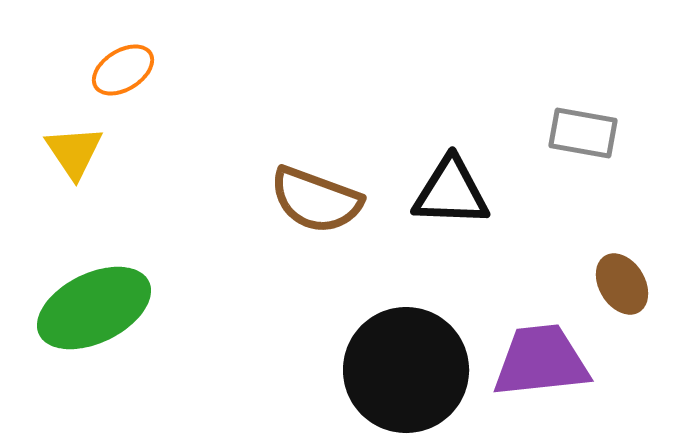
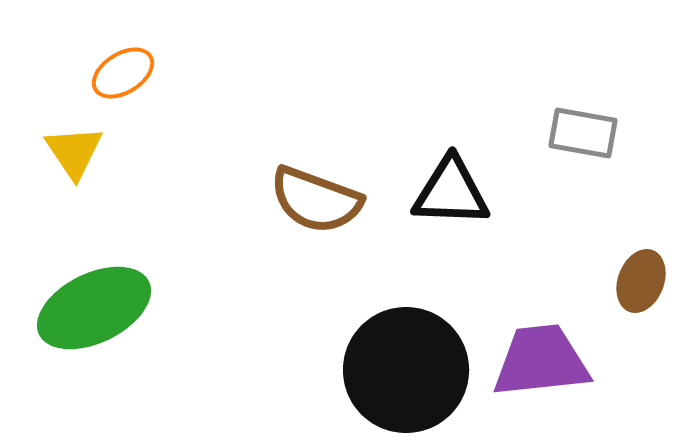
orange ellipse: moved 3 px down
brown ellipse: moved 19 px right, 3 px up; rotated 52 degrees clockwise
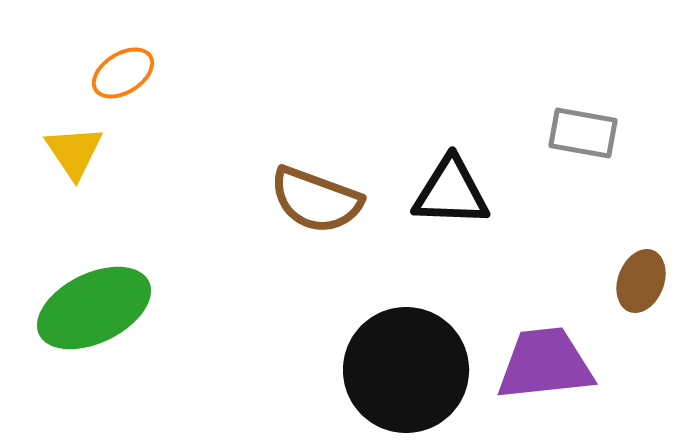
purple trapezoid: moved 4 px right, 3 px down
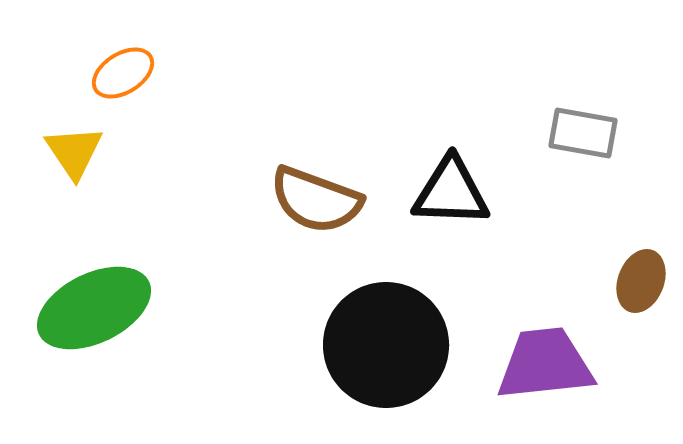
black circle: moved 20 px left, 25 px up
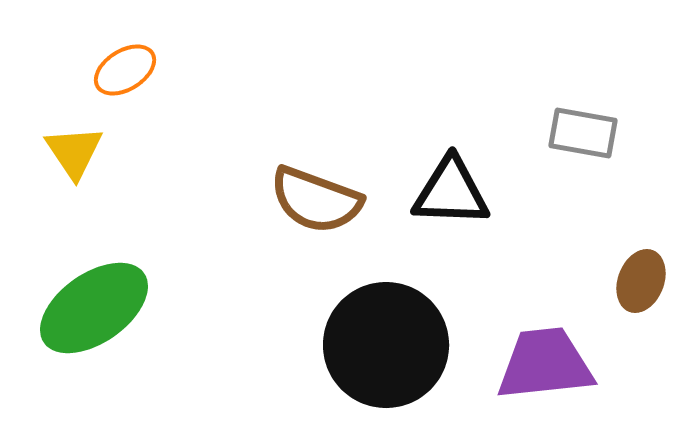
orange ellipse: moved 2 px right, 3 px up
green ellipse: rotated 9 degrees counterclockwise
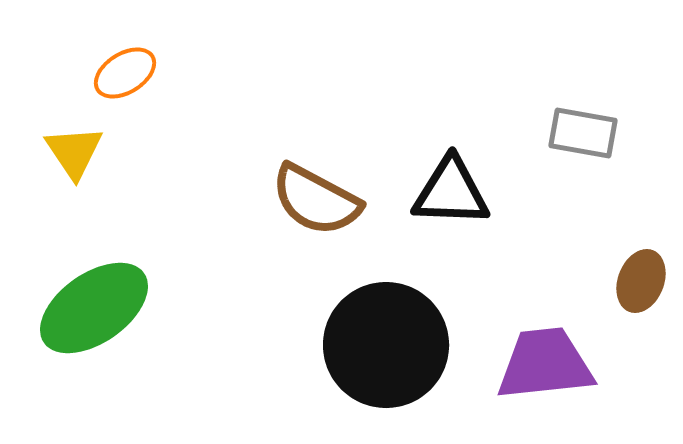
orange ellipse: moved 3 px down
brown semicircle: rotated 8 degrees clockwise
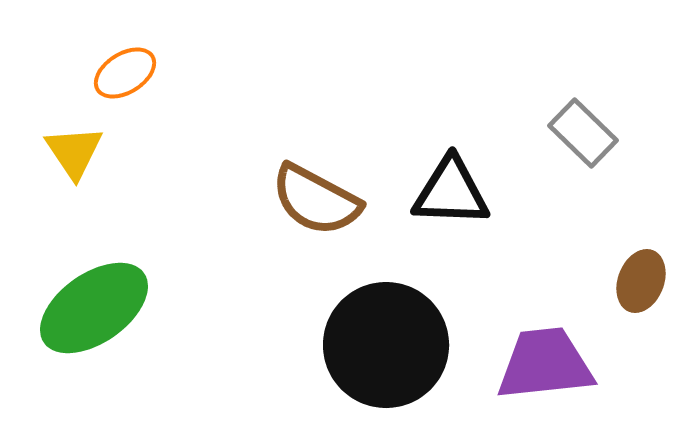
gray rectangle: rotated 34 degrees clockwise
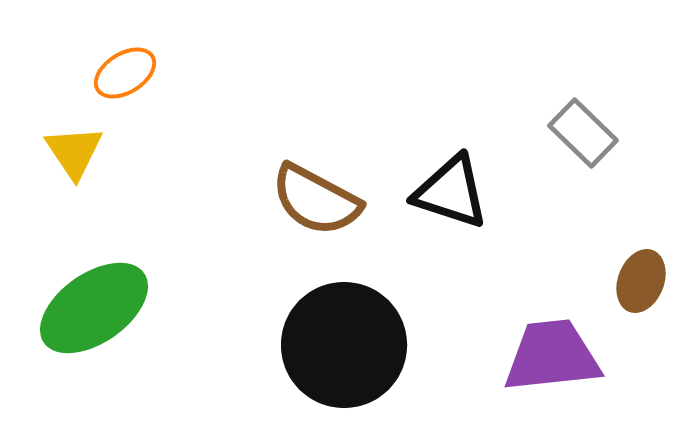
black triangle: rotated 16 degrees clockwise
black circle: moved 42 px left
purple trapezoid: moved 7 px right, 8 px up
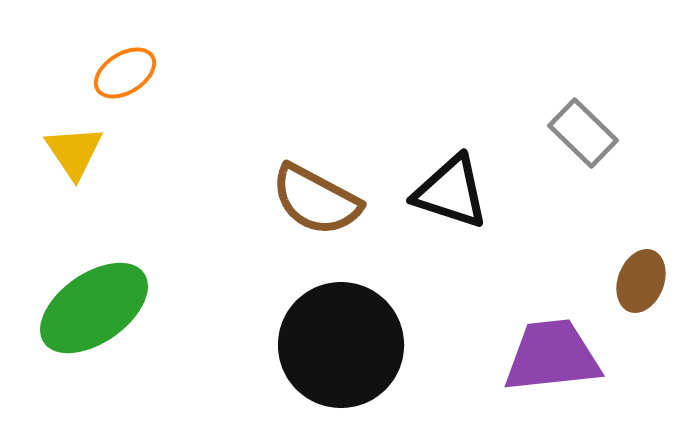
black circle: moved 3 px left
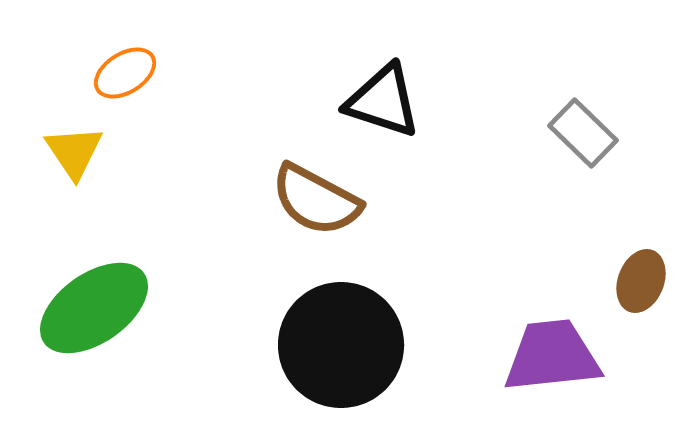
black triangle: moved 68 px left, 91 px up
